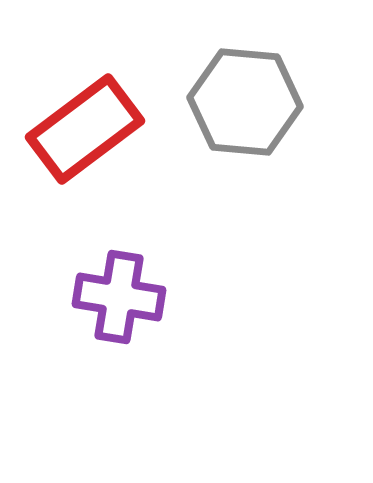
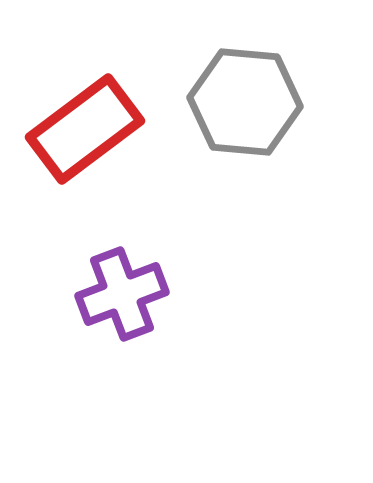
purple cross: moved 3 px right, 3 px up; rotated 30 degrees counterclockwise
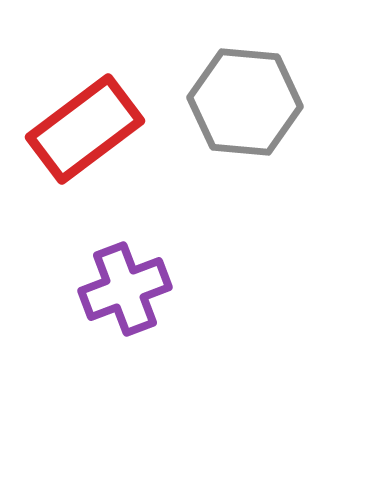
purple cross: moved 3 px right, 5 px up
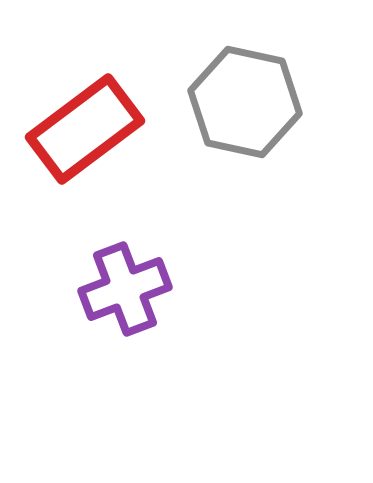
gray hexagon: rotated 7 degrees clockwise
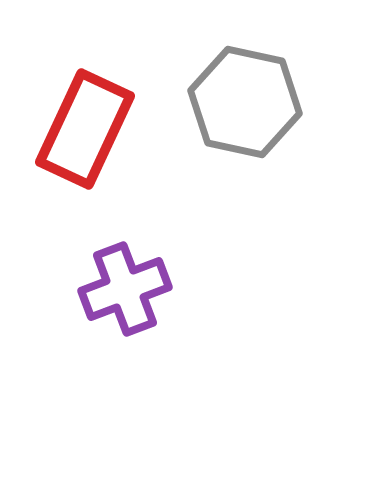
red rectangle: rotated 28 degrees counterclockwise
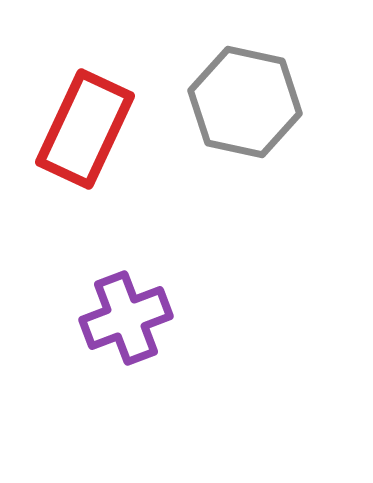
purple cross: moved 1 px right, 29 px down
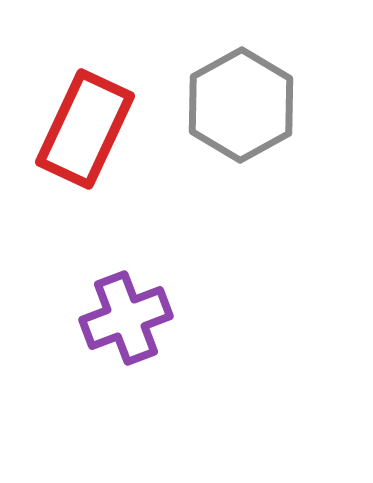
gray hexagon: moved 4 px left, 3 px down; rotated 19 degrees clockwise
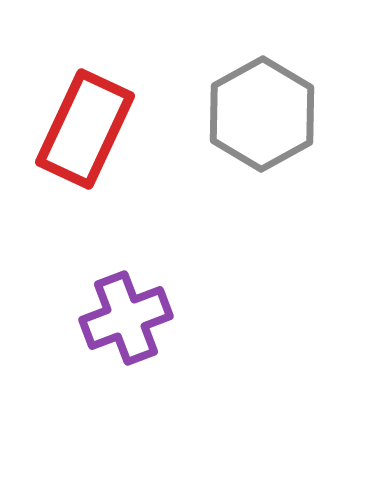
gray hexagon: moved 21 px right, 9 px down
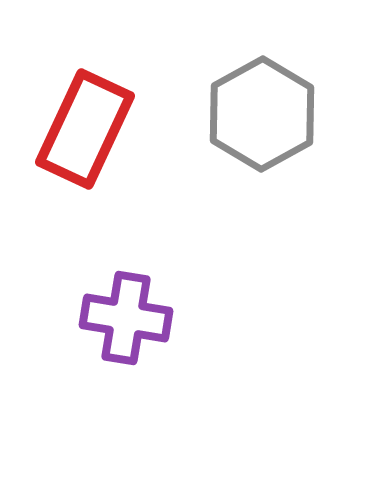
purple cross: rotated 30 degrees clockwise
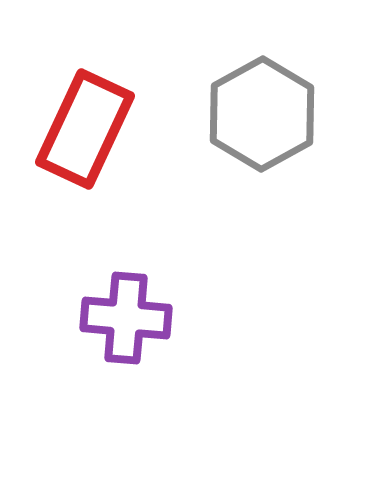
purple cross: rotated 4 degrees counterclockwise
